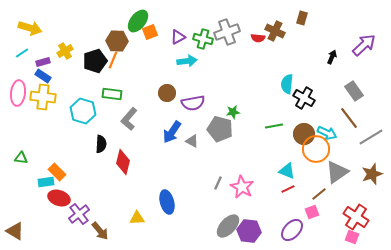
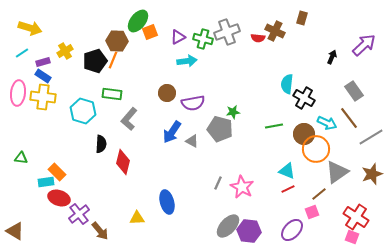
cyan arrow at (327, 133): moved 10 px up
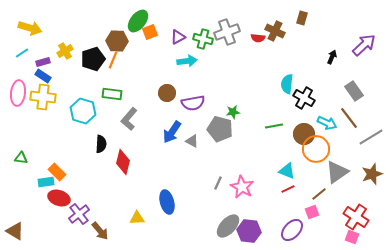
black pentagon at (95, 61): moved 2 px left, 2 px up
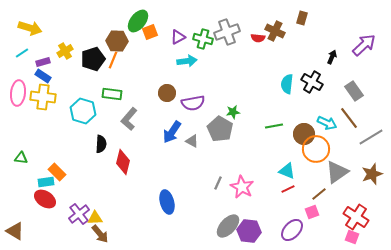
black cross at (304, 98): moved 8 px right, 16 px up
gray pentagon at (220, 129): rotated 15 degrees clockwise
red ellipse at (59, 198): moved 14 px left, 1 px down; rotated 15 degrees clockwise
yellow triangle at (137, 218): moved 42 px left
brown arrow at (100, 231): moved 3 px down
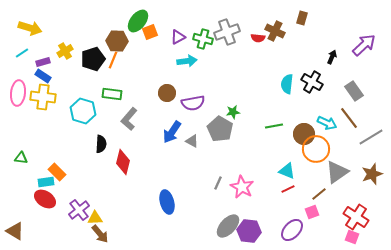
purple cross at (79, 214): moved 4 px up
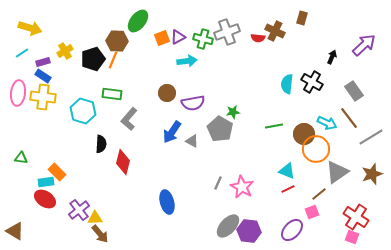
orange square at (150, 32): moved 12 px right, 6 px down
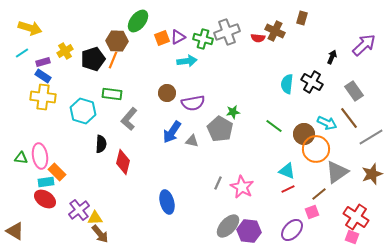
pink ellipse at (18, 93): moved 22 px right, 63 px down; rotated 15 degrees counterclockwise
green line at (274, 126): rotated 48 degrees clockwise
gray triangle at (192, 141): rotated 16 degrees counterclockwise
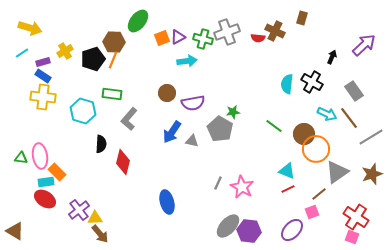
brown hexagon at (117, 41): moved 3 px left, 1 px down
cyan arrow at (327, 123): moved 9 px up
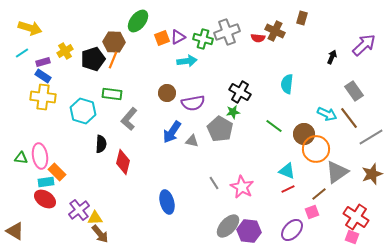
black cross at (312, 82): moved 72 px left, 10 px down
gray line at (218, 183): moved 4 px left; rotated 56 degrees counterclockwise
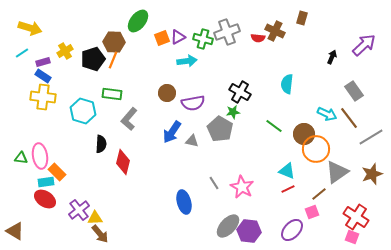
blue ellipse at (167, 202): moved 17 px right
